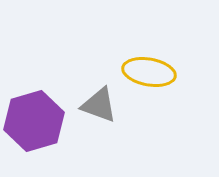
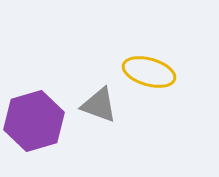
yellow ellipse: rotated 6 degrees clockwise
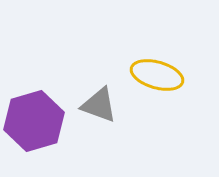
yellow ellipse: moved 8 px right, 3 px down
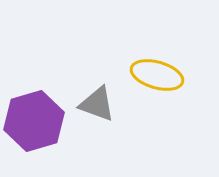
gray triangle: moved 2 px left, 1 px up
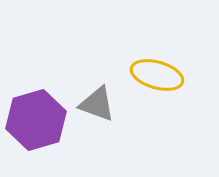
purple hexagon: moved 2 px right, 1 px up
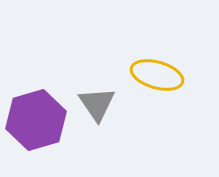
gray triangle: rotated 36 degrees clockwise
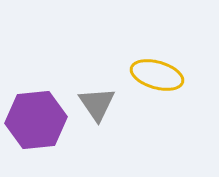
purple hexagon: rotated 10 degrees clockwise
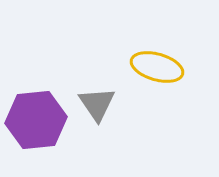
yellow ellipse: moved 8 px up
